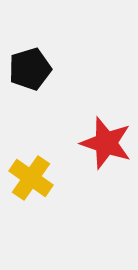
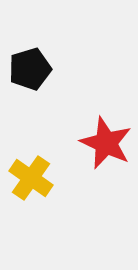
red star: rotated 6 degrees clockwise
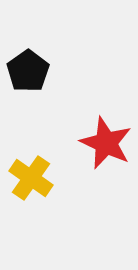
black pentagon: moved 2 px left, 2 px down; rotated 18 degrees counterclockwise
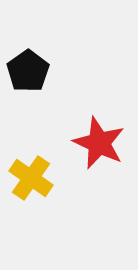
red star: moved 7 px left
